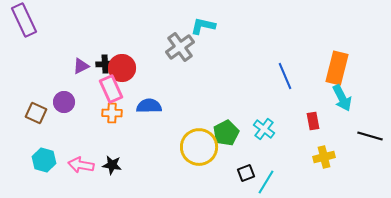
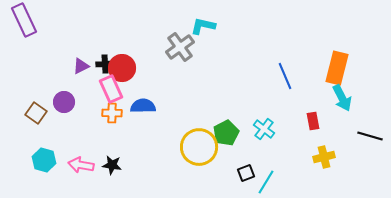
blue semicircle: moved 6 px left
brown square: rotated 10 degrees clockwise
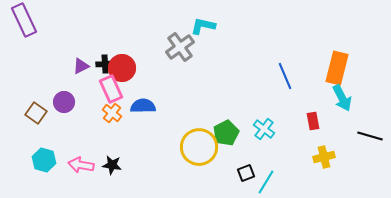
orange cross: rotated 36 degrees clockwise
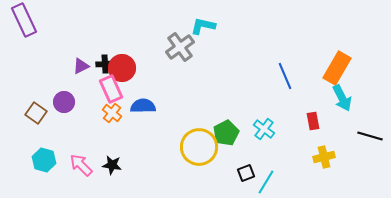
orange rectangle: rotated 16 degrees clockwise
pink arrow: rotated 35 degrees clockwise
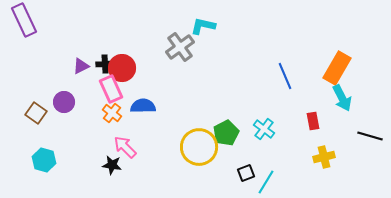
pink arrow: moved 44 px right, 18 px up
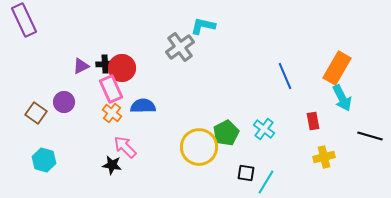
black square: rotated 30 degrees clockwise
